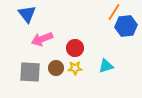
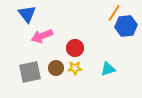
orange line: moved 1 px down
pink arrow: moved 3 px up
cyan triangle: moved 2 px right, 3 px down
gray square: rotated 15 degrees counterclockwise
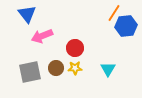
cyan triangle: rotated 42 degrees counterclockwise
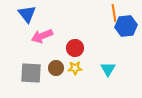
orange line: rotated 42 degrees counterclockwise
gray square: moved 1 px right, 1 px down; rotated 15 degrees clockwise
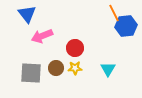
orange line: rotated 18 degrees counterclockwise
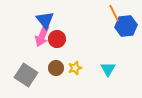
blue triangle: moved 18 px right, 6 px down
pink arrow: rotated 45 degrees counterclockwise
red circle: moved 18 px left, 9 px up
yellow star: rotated 16 degrees counterclockwise
gray square: moved 5 px left, 2 px down; rotated 30 degrees clockwise
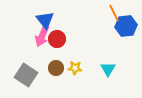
yellow star: rotated 24 degrees clockwise
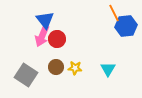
brown circle: moved 1 px up
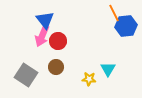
red circle: moved 1 px right, 2 px down
yellow star: moved 14 px right, 11 px down
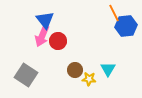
brown circle: moved 19 px right, 3 px down
